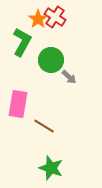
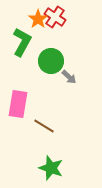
green circle: moved 1 px down
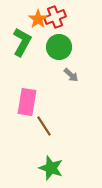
red cross: rotated 35 degrees clockwise
green circle: moved 8 px right, 14 px up
gray arrow: moved 2 px right, 2 px up
pink rectangle: moved 9 px right, 2 px up
brown line: rotated 25 degrees clockwise
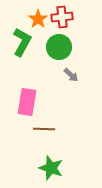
red cross: moved 7 px right; rotated 15 degrees clockwise
brown line: moved 3 px down; rotated 55 degrees counterclockwise
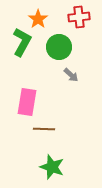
red cross: moved 17 px right
green star: moved 1 px right, 1 px up
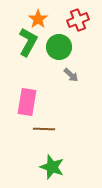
red cross: moved 1 px left, 3 px down; rotated 15 degrees counterclockwise
green L-shape: moved 6 px right
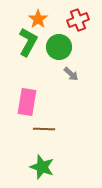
gray arrow: moved 1 px up
green star: moved 10 px left
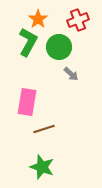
brown line: rotated 20 degrees counterclockwise
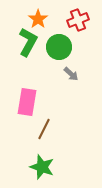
brown line: rotated 45 degrees counterclockwise
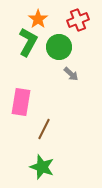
pink rectangle: moved 6 px left
